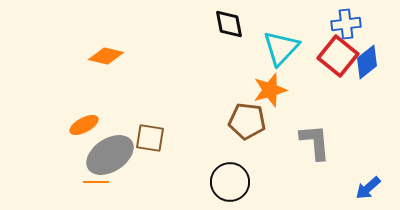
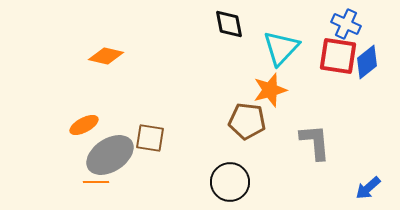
blue cross: rotated 32 degrees clockwise
red square: rotated 30 degrees counterclockwise
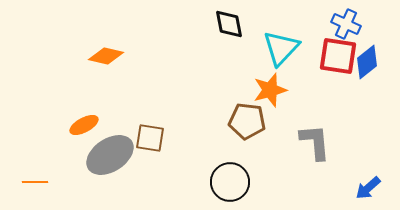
orange line: moved 61 px left
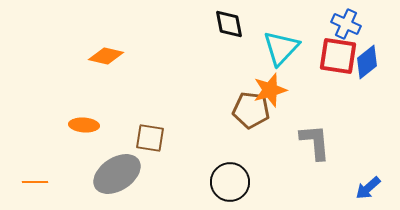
brown pentagon: moved 4 px right, 11 px up
orange ellipse: rotated 32 degrees clockwise
gray ellipse: moved 7 px right, 19 px down
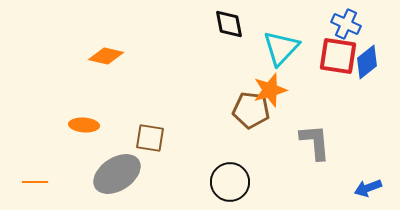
blue arrow: rotated 20 degrees clockwise
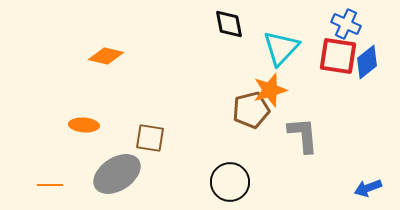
brown pentagon: rotated 21 degrees counterclockwise
gray L-shape: moved 12 px left, 7 px up
orange line: moved 15 px right, 3 px down
